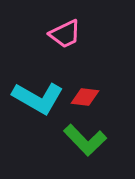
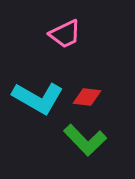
red diamond: moved 2 px right
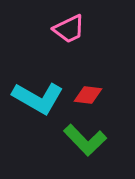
pink trapezoid: moved 4 px right, 5 px up
red diamond: moved 1 px right, 2 px up
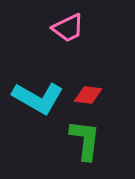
pink trapezoid: moved 1 px left, 1 px up
green L-shape: rotated 129 degrees counterclockwise
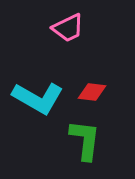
red diamond: moved 4 px right, 3 px up
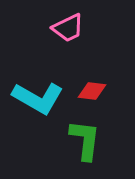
red diamond: moved 1 px up
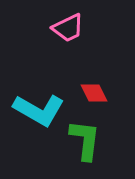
red diamond: moved 2 px right, 2 px down; rotated 56 degrees clockwise
cyan L-shape: moved 1 px right, 12 px down
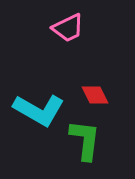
red diamond: moved 1 px right, 2 px down
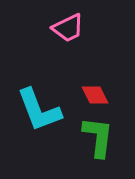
cyan L-shape: rotated 39 degrees clockwise
green L-shape: moved 13 px right, 3 px up
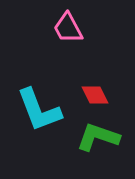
pink trapezoid: rotated 88 degrees clockwise
green L-shape: rotated 78 degrees counterclockwise
